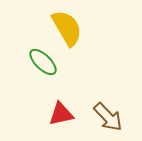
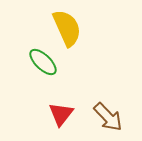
yellow semicircle: rotated 6 degrees clockwise
red triangle: rotated 40 degrees counterclockwise
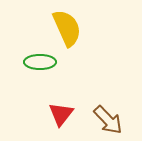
green ellipse: moved 3 px left; rotated 44 degrees counterclockwise
brown arrow: moved 3 px down
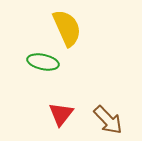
green ellipse: moved 3 px right; rotated 12 degrees clockwise
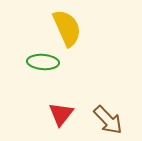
green ellipse: rotated 8 degrees counterclockwise
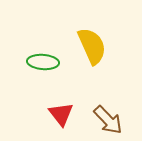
yellow semicircle: moved 25 px right, 18 px down
red triangle: rotated 16 degrees counterclockwise
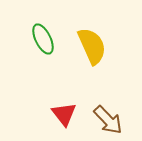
green ellipse: moved 23 px up; rotated 60 degrees clockwise
red triangle: moved 3 px right
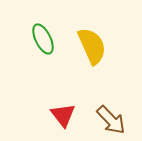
red triangle: moved 1 px left, 1 px down
brown arrow: moved 3 px right
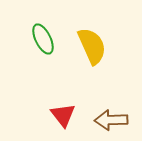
brown arrow: rotated 132 degrees clockwise
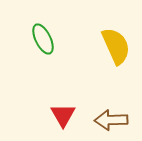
yellow semicircle: moved 24 px right
red triangle: rotated 8 degrees clockwise
